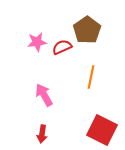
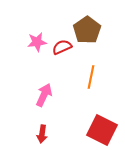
pink arrow: rotated 55 degrees clockwise
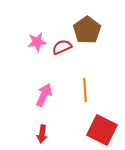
orange line: moved 6 px left, 13 px down; rotated 15 degrees counterclockwise
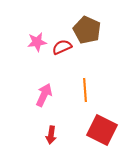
brown pentagon: rotated 12 degrees counterclockwise
red arrow: moved 9 px right, 1 px down
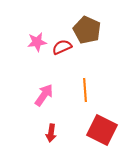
pink arrow: rotated 10 degrees clockwise
red arrow: moved 2 px up
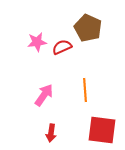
brown pentagon: moved 1 px right, 2 px up
red square: rotated 20 degrees counterclockwise
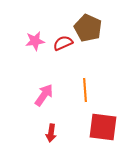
pink star: moved 2 px left, 1 px up
red semicircle: moved 1 px right, 4 px up
red square: moved 1 px right, 3 px up
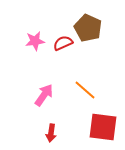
orange line: rotated 45 degrees counterclockwise
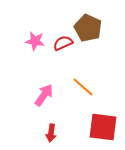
pink star: rotated 18 degrees clockwise
orange line: moved 2 px left, 3 px up
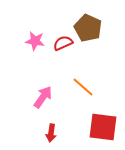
pink arrow: moved 1 px left, 2 px down
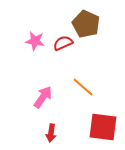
brown pentagon: moved 2 px left, 4 px up
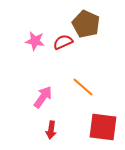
red semicircle: moved 1 px up
red arrow: moved 3 px up
